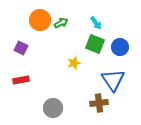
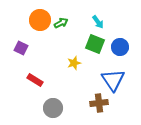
cyan arrow: moved 2 px right, 1 px up
red rectangle: moved 14 px right; rotated 42 degrees clockwise
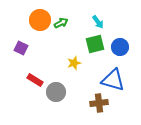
green square: rotated 36 degrees counterclockwise
blue triangle: rotated 40 degrees counterclockwise
gray circle: moved 3 px right, 16 px up
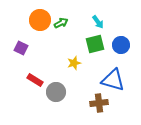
blue circle: moved 1 px right, 2 px up
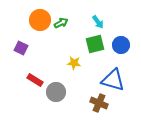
yellow star: rotated 24 degrees clockwise
brown cross: rotated 30 degrees clockwise
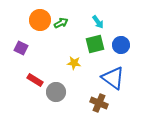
blue triangle: moved 2 px up; rotated 20 degrees clockwise
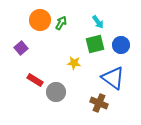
green arrow: rotated 32 degrees counterclockwise
purple square: rotated 24 degrees clockwise
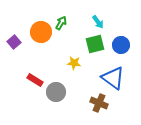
orange circle: moved 1 px right, 12 px down
purple square: moved 7 px left, 6 px up
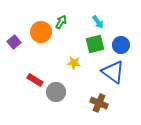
green arrow: moved 1 px up
blue triangle: moved 6 px up
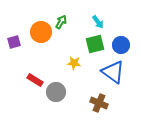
purple square: rotated 24 degrees clockwise
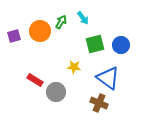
cyan arrow: moved 15 px left, 4 px up
orange circle: moved 1 px left, 1 px up
purple square: moved 6 px up
yellow star: moved 4 px down
blue triangle: moved 5 px left, 6 px down
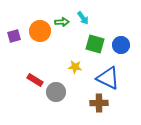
green arrow: moved 1 px right; rotated 56 degrees clockwise
green square: rotated 30 degrees clockwise
yellow star: moved 1 px right
blue triangle: rotated 10 degrees counterclockwise
brown cross: rotated 24 degrees counterclockwise
